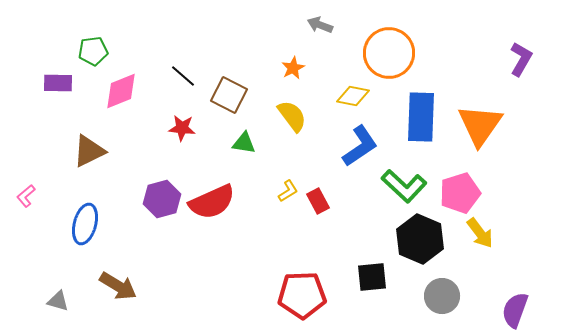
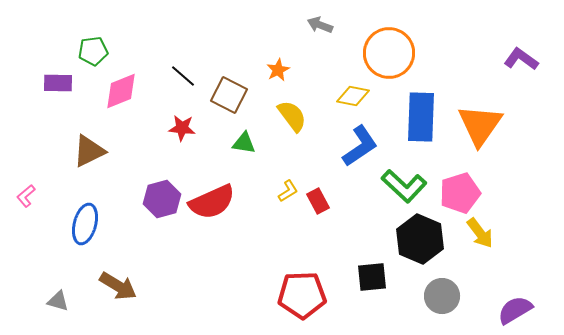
purple L-shape: rotated 84 degrees counterclockwise
orange star: moved 15 px left, 2 px down
purple semicircle: rotated 39 degrees clockwise
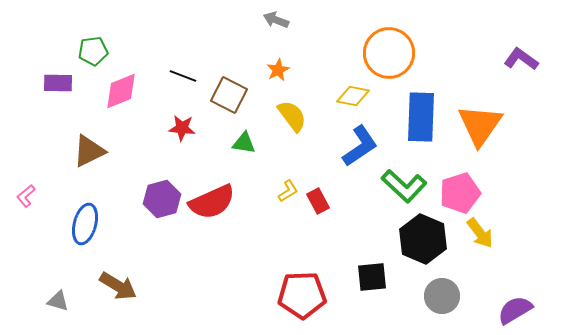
gray arrow: moved 44 px left, 5 px up
black line: rotated 20 degrees counterclockwise
black hexagon: moved 3 px right
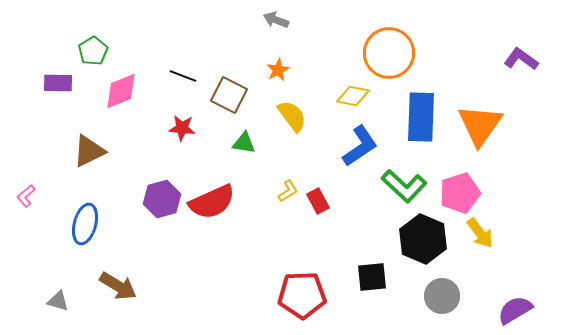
green pentagon: rotated 24 degrees counterclockwise
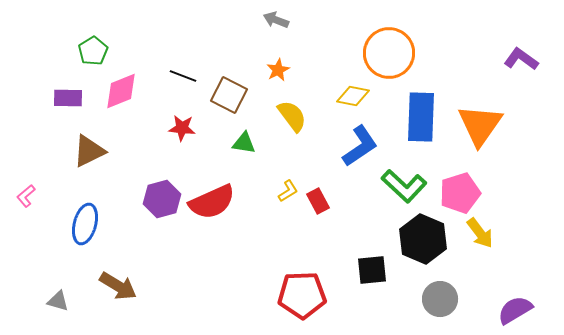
purple rectangle: moved 10 px right, 15 px down
black square: moved 7 px up
gray circle: moved 2 px left, 3 px down
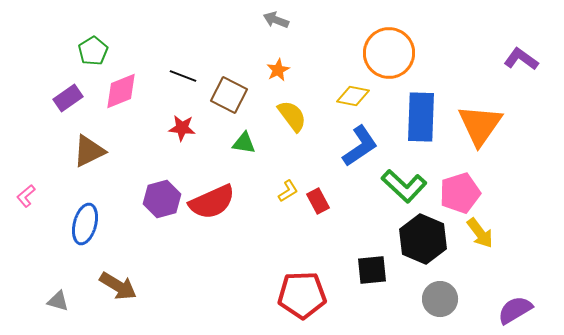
purple rectangle: rotated 36 degrees counterclockwise
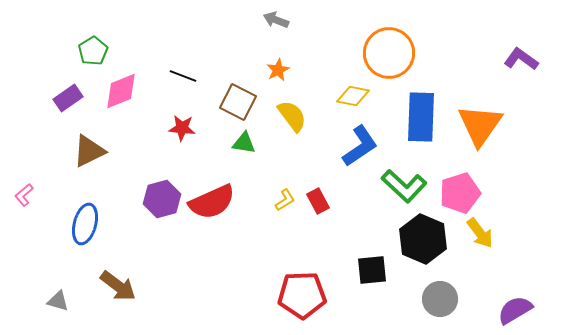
brown square: moved 9 px right, 7 px down
yellow L-shape: moved 3 px left, 9 px down
pink L-shape: moved 2 px left, 1 px up
brown arrow: rotated 6 degrees clockwise
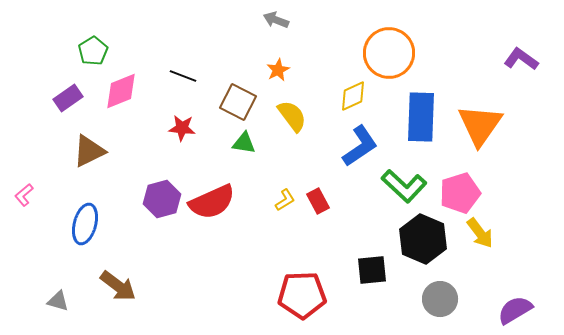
yellow diamond: rotated 36 degrees counterclockwise
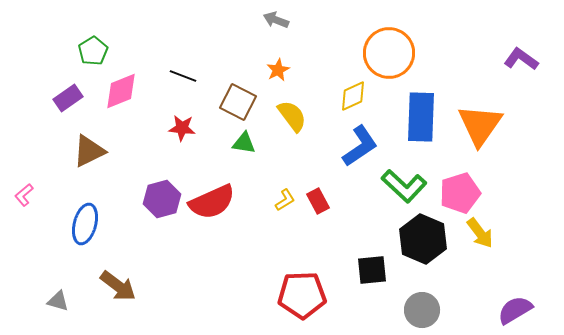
gray circle: moved 18 px left, 11 px down
